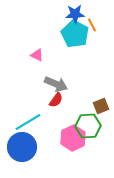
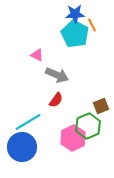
gray arrow: moved 1 px right, 9 px up
green hexagon: rotated 20 degrees counterclockwise
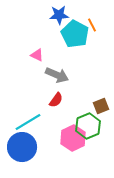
blue star: moved 16 px left, 1 px down
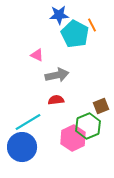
gray arrow: rotated 35 degrees counterclockwise
red semicircle: rotated 133 degrees counterclockwise
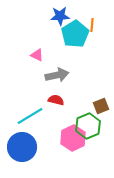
blue star: moved 1 px right, 1 px down
orange line: rotated 32 degrees clockwise
cyan pentagon: rotated 12 degrees clockwise
red semicircle: rotated 21 degrees clockwise
cyan line: moved 2 px right, 6 px up
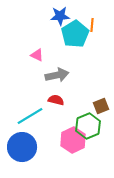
pink hexagon: moved 2 px down
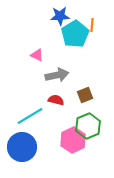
brown square: moved 16 px left, 11 px up
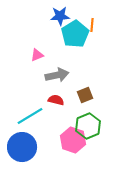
pink triangle: rotated 48 degrees counterclockwise
pink hexagon: rotated 15 degrees counterclockwise
